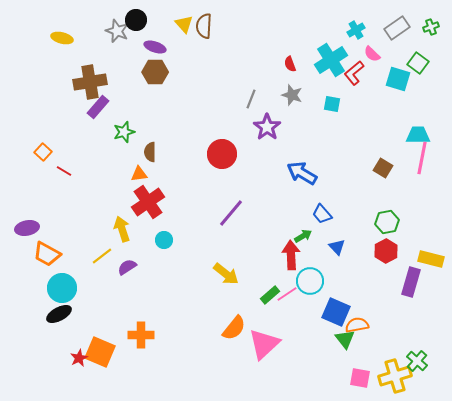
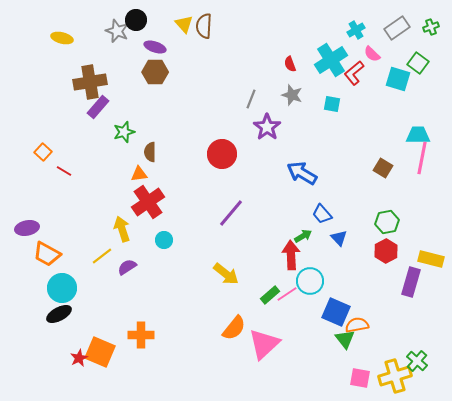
blue triangle at (337, 247): moved 2 px right, 9 px up
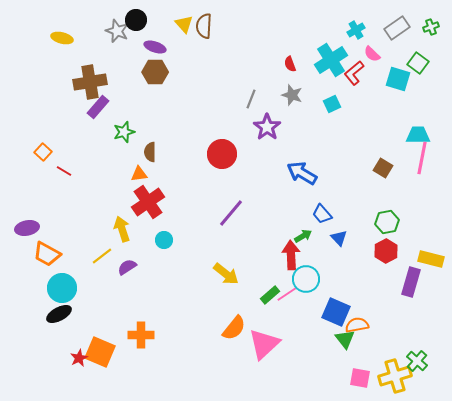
cyan square at (332, 104): rotated 36 degrees counterclockwise
cyan circle at (310, 281): moved 4 px left, 2 px up
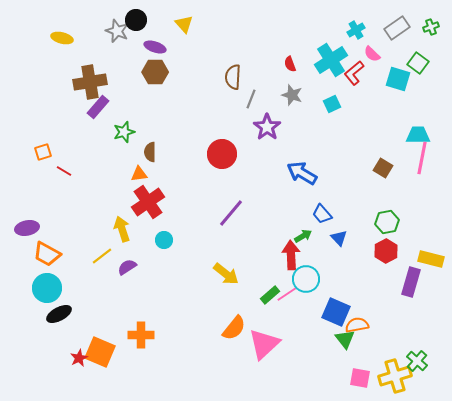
brown semicircle at (204, 26): moved 29 px right, 51 px down
orange square at (43, 152): rotated 30 degrees clockwise
cyan circle at (62, 288): moved 15 px left
